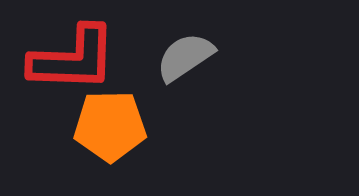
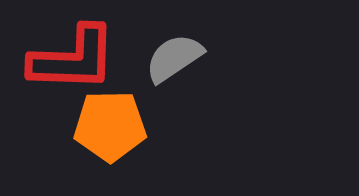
gray semicircle: moved 11 px left, 1 px down
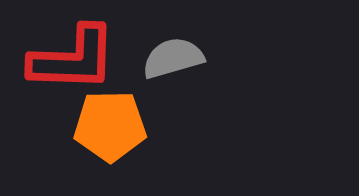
gray semicircle: moved 1 px left; rotated 18 degrees clockwise
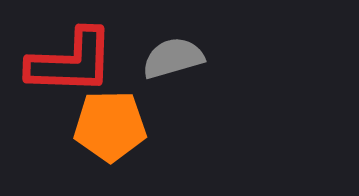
red L-shape: moved 2 px left, 3 px down
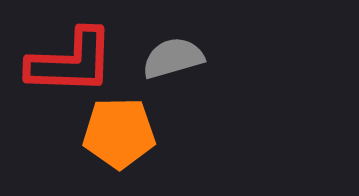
orange pentagon: moved 9 px right, 7 px down
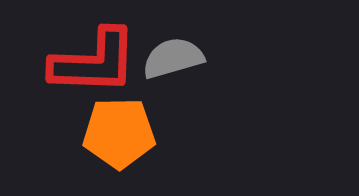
red L-shape: moved 23 px right
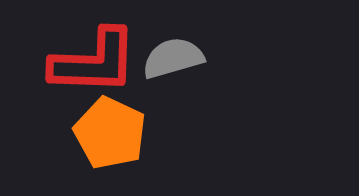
orange pentagon: moved 9 px left; rotated 26 degrees clockwise
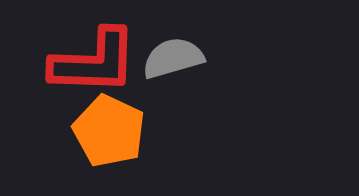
orange pentagon: moved 1 px left, 2 px up
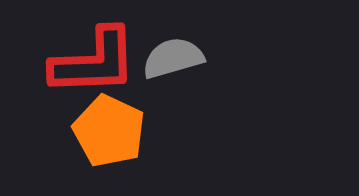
red L-shape: rotated 4 degrees counterclockwise
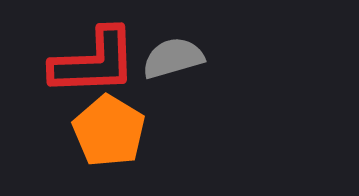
orange pentagon: rotated 6 degrees clockwise
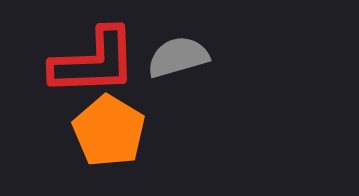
gray semicircle: moved 5 px right, 1 px up
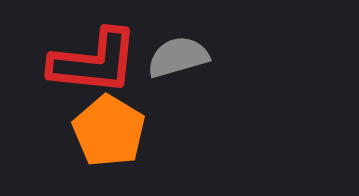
red L-shape: rotated 8 degrees clockwise
